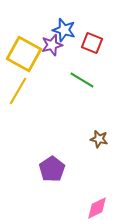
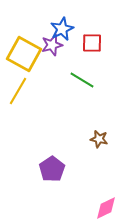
blue star: moved 2 px left, 1 px up; rotated 30 degrees clockwise
red square: rotated 20 degrees counterclockwise
pink diamond: moved 9 px right
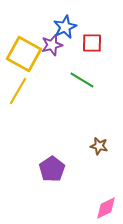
blue star: moved 3 px right, 2 px up
brown star: moved 7 px down
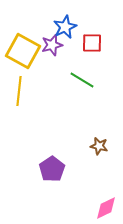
yellow square: moved 1 px left, 3 px up
yellow line: moved 1 px right; rotated 24 degrees counterclockwise
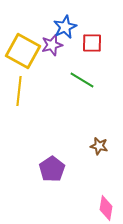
pink diamond: rotated 55 degrees counterclockwise
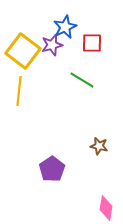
yellow square: rotated 8 degrees clockwise
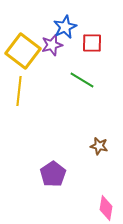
purple pentagon: moved 1 px right, 5 px down
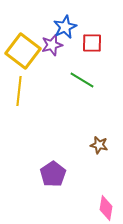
brown star: moved 1 px up
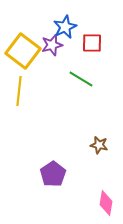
green line: moved 1 px left, 1 px up
pink diamond: moved 5 px up
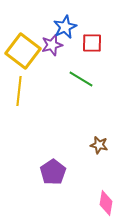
purple pentagon: moved 2 px up
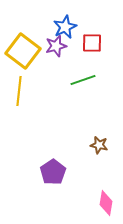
purple star: moved 4 px right, 1 px down
green line: moved 2 px right, 1 px down; rotated 50 degrees counterclockwise
